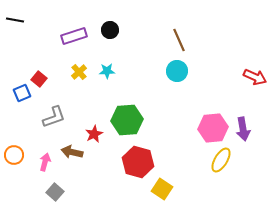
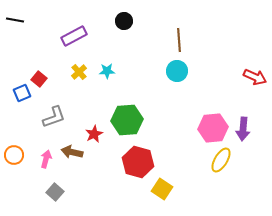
black circle: moved 14 px right, 9 px up
purple rectangle: rotated 10 degrees counterclockwise
brown line: rotated 20 degrees clockwise
purple arrow: rotated 15 degrees clockwise
pink arrow: moved 1 px right, 3 px up
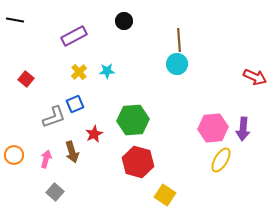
cyan circle: moved 7 px up
red square: moved 13 px left
blue square: moved 53 px right, 11 px down
green hexagon: moved 6 px right
brown arrow: rotated 120 degrees counterclockwise
yellow square: moved 3 px right, 6 px down
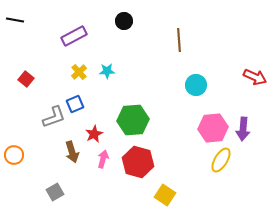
cyan circle: moved 19 px right, 21 px down
pink arrow: moved 57 px right
gray square: rotated 18 degrees clockwise
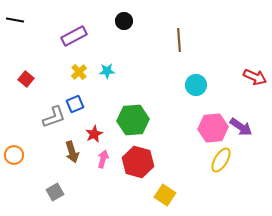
purple arrow: moved 2 px left, 2 px up; rotated 60 degrees counterclockwise
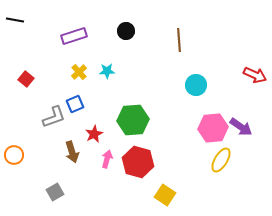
black circle: moved 2 px right, 10 px down
purple rectangle: rotated 10 degrees clockwise
red arrow: moved 2 px up
pink arrow: moved 4 px right
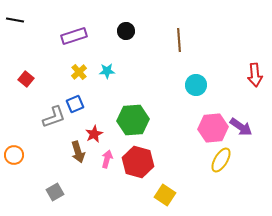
red arrow: rotated 60 degrees clockwise
brown arrow: moved 6 px right
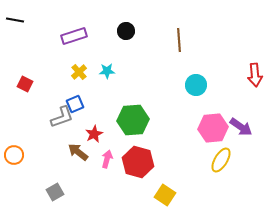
red square: moved 1 px left, 5 px down; rotated 14 degrees counterclockwise
gray L-shape: moved 8 px right
brown arrow: rotated 145 degrees clockwise
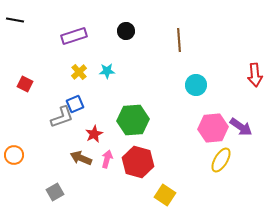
brown arrow: moved 3 px right, 6 px down; rotated 15 degrees counterclockwise
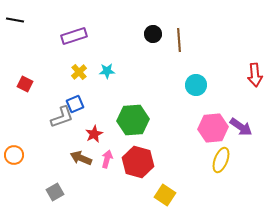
black circle: moved 27 px right, 3 px down
yellow ellipse: rotated 10 degrees counterclockwise
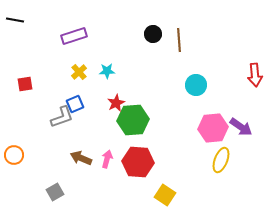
red square: rotated 35 degrees counterclockwise
red star: moved 22 px right, 31 px up
red hexagon: rotated 12 degrees counterclockwise
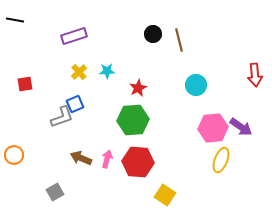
brown line: rotated 10 degrees counterclockwise
red star: moved 22 px right, 15 px up
